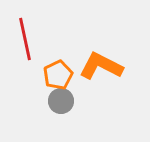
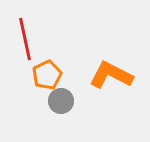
orange L-shape: moved 10 px right, 9 px down
orange pentagon: moved 11 px left
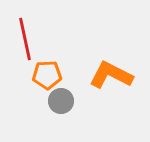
orange pentagon: rotated 24 degrees clockwise
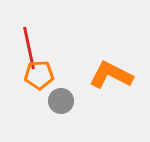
red line: moved 4 px right, 9 px down
orange pentagon: moved 8 px left
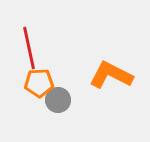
orange pentagon: moved 8 px down
gray circle: moved 3 px left, 1 px up
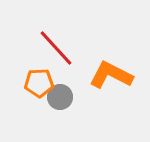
red line: moved 27 px right; rotated 30 degrees counterclockwise
gray circle: moved 2 px right, 3 px up
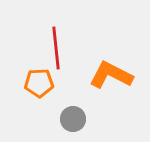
red line: rotated 36 degrees clockwise
gray circle: moved 13 px right, 22 px down
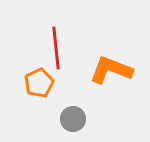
orange L-shape: moved 5 px up; rotated 6 degrees counterclockwise
orange pentagon: rotated 24 degrees counterclockwise
